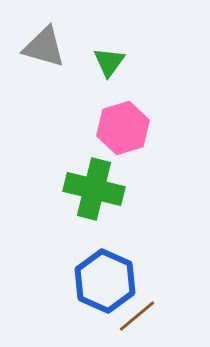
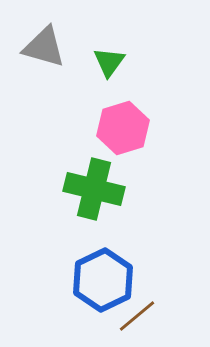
blue hexagon: moved 2 px left, 1 px up; rotated 10 degrees clockwise
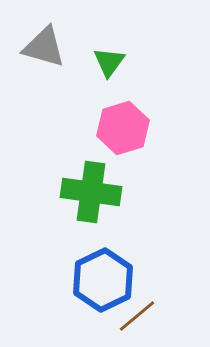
green cross: moved 3 px left, 3 px down; rotated 6 degrees counterclockwise
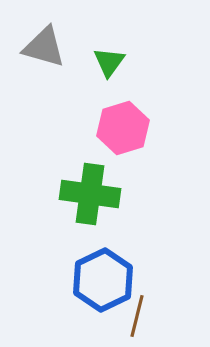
green cross: moved 1 px left, 2 px down
brown line: rotated 36 degrees counterclockwise
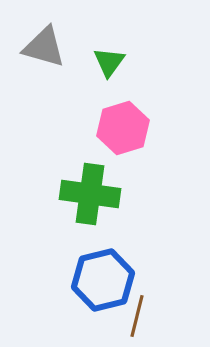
blue hexagon: rotated 12 degrees clockwise
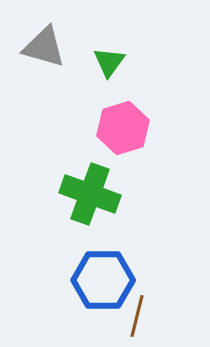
green cross: rotated 12 degrees clockwise
blue hexagon: rotated 14 degrees clockwise
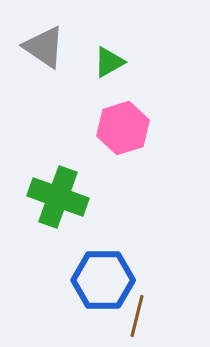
gray triangle: rotated 18 degrees clockwise
green triangle: rotated 24 degrees clockwise
green cross: moved 32 px left, 3 px down
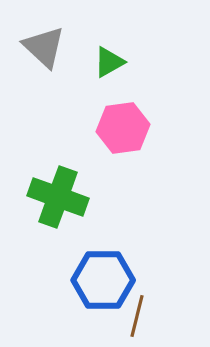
gray triangle: rotated 9 degrees clockwise
pink hexagon: rotated 9 degrees clockwise
